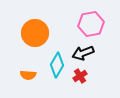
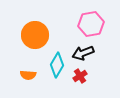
orange circle: moved 2 px down
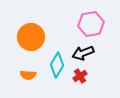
orange circle: moved 4 px left, 2 px down
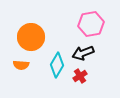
orange semicircle: moved 7 px left, 10 px up
